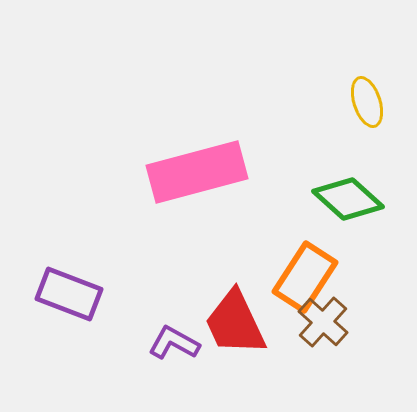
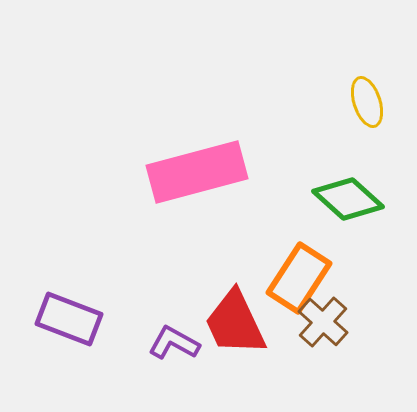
orange rectangle: moved 6 px left, 1 px down
purple rectangle: moved 25 px down
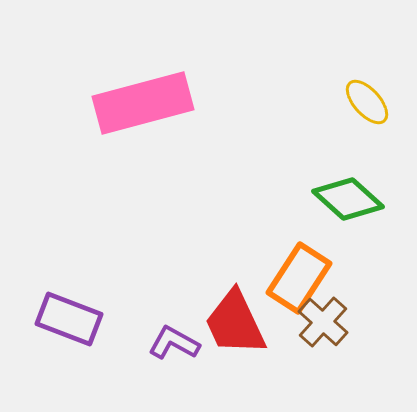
yellow ellipse: rotated 24 degrees counterclockwise
pink rectangle: moved 54 px left, 69 px up
